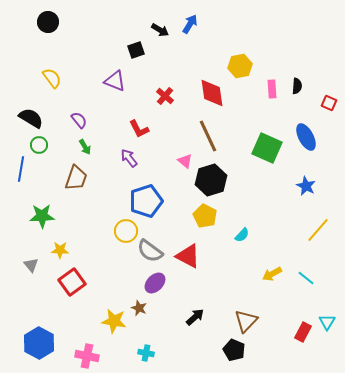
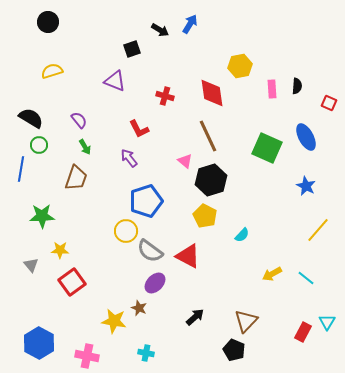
black square at (136, 50): moved 4 px left, 1 px up
yellow semicircle at (52, 78): moved 7 px up; rotated 70 degrees counterclockwise
red cross at (165, 96): rotated 24 degrees counterclockwise
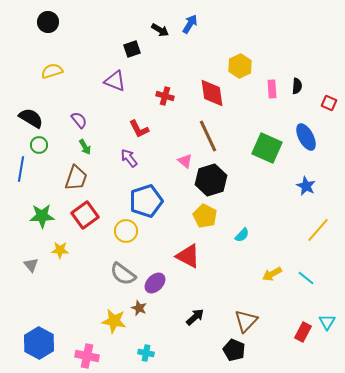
yellow hexagon at (240, 66): rotated 15 degrees counterclockwise
gray semicircle at (150, 251): moved 27 px left, 23 px down
red square at (72, 282): moved 13 px right, 67 px up
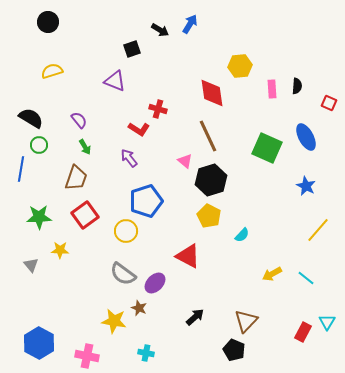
yellow hexagon at (240, 66): rotated 20 degrees clockwise
red cross at (165, 96): moved 7 px left, 13 px down
red L-shape at (139, 129): rotated 30 degrees counterclockwise
green star at (42, 216): moved 3 px left, 1 px down
yellow pentagon at (205, 216): moved 4 px right
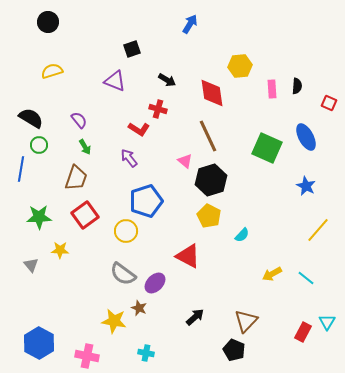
black arrow at (160, 30): moved 7 px right, 50 px down
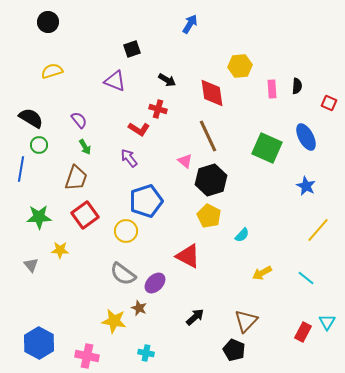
yellow arrow at (272, 274): moved 10 px left, 1 px up
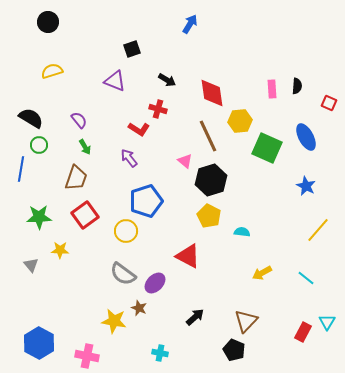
yellow hexagon at (240, 66): moved 55 px down
cyan semicircle at (242, 235): moved 3 px up; rotated 126 degrees counterclockwise
cyan cross at (146, 353): moved 14 px right
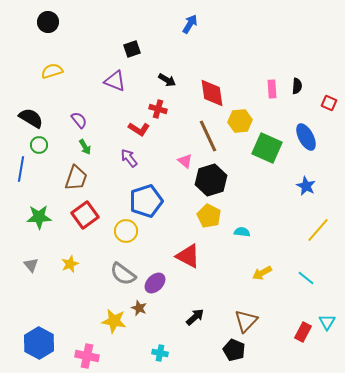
yellow star at (60, 250): moved 10 px right, 14 px down; rotated 24 degrees counterclockwise
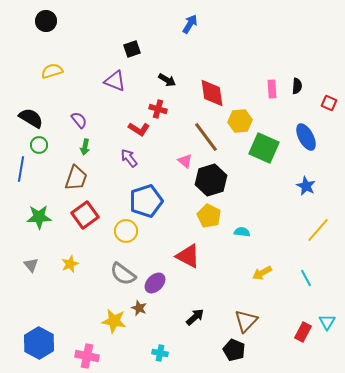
black circle at (48, 22): moved 2 px left, 1 px up
brown line at (208, 136): moved 2 px left, 1 px down; rotated 12 degrees counterclockwise
green arrow at (85, 147): rotated 42 degrees clockwise
green square at (267, 148): moved 3 px left
cyan line at (306, 278): rotated 24 degrees clockwise
